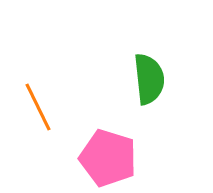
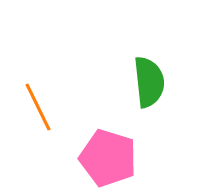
green semicircle: moved 3 px down
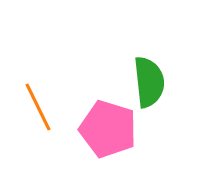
pink pentagon: moved 29 px up
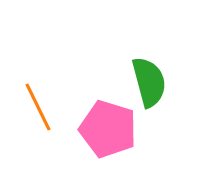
green semicircle: rotated 9 degrees counterclockwise
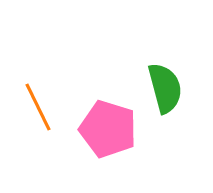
green semicircle: moved 16 px right, 6 px down
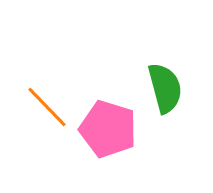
orange line: moved 9 px right; rotated 18 degrees counterclockwise
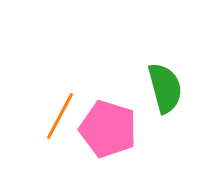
orange line: moved 13 px right, 9 px down; rotated 72 degrees clockwise
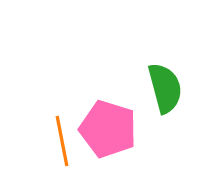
orange line: moved 2 px right, 25 px down; rotated 39 degrees counterclockwise
